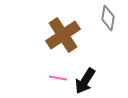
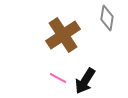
gray diamond: moved 1 px left
pink line: rotated 18 degrees clockwise
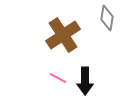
black arrow: rotated 32 degrees counterclockwise
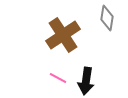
black arrow: moved 1 px right; rotated 8 degrees clockwise
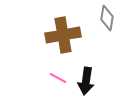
brown cross: rotated 24 degrees clockwise
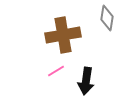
pink line: moved 2 px left, 7 px up; rotated 60 degrees counterclockwise
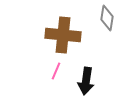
brown cross: rotated 16 degrees clockwise
pink line: rotated 36 degrees counterclockwise
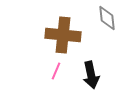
gray diamond: rotated 15 degrees counterclockwise
black arrow: moved 5 px right, 6 px up; rotated 20 degrees counterclockwise
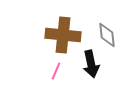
gray diamond: moved 17 px down
black arrow: moved 11 px up
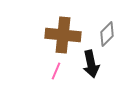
gray diamond: moved 1 px up; rotated 50 degrees clockwise
